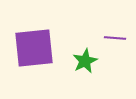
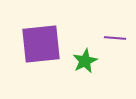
purple square: moved 7 px right, 4 px up
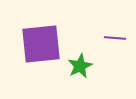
green star: moved 5 px left, 5 px down
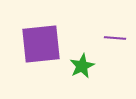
green star: moved 2 px right
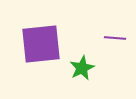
green star: moved 2 px down
